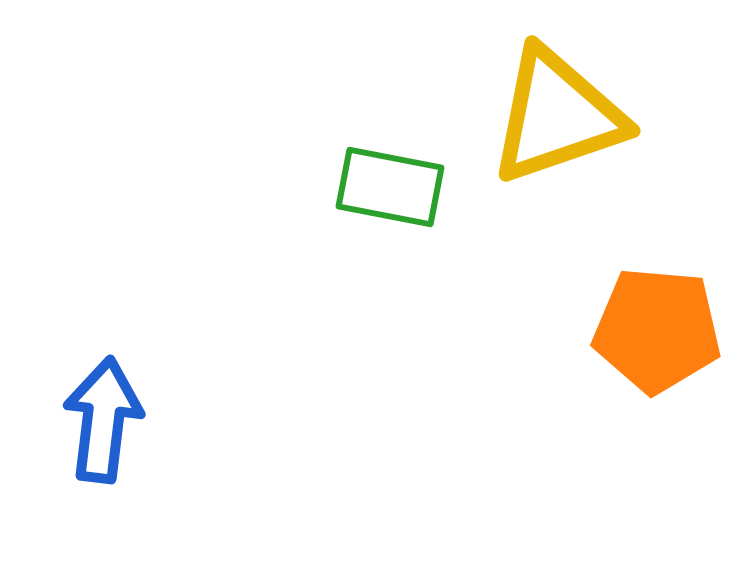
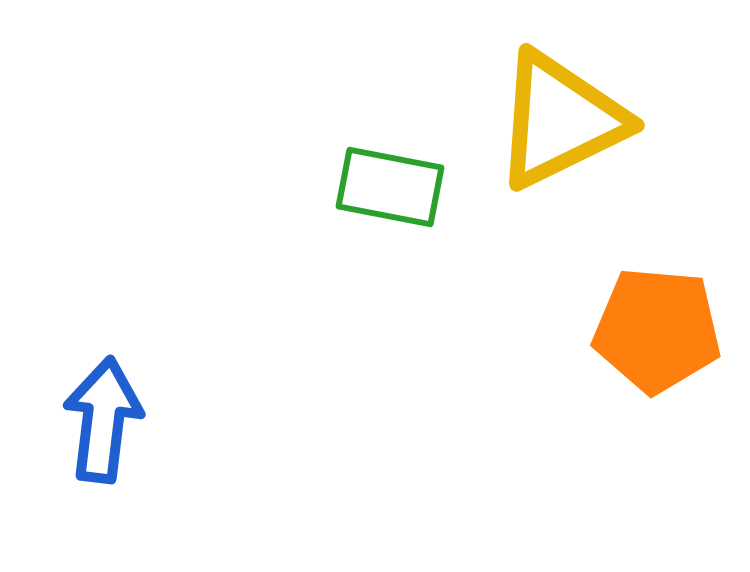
yellow triangle: moved 3 px right, 4 px down; rotated 7 degrees counterclockwise
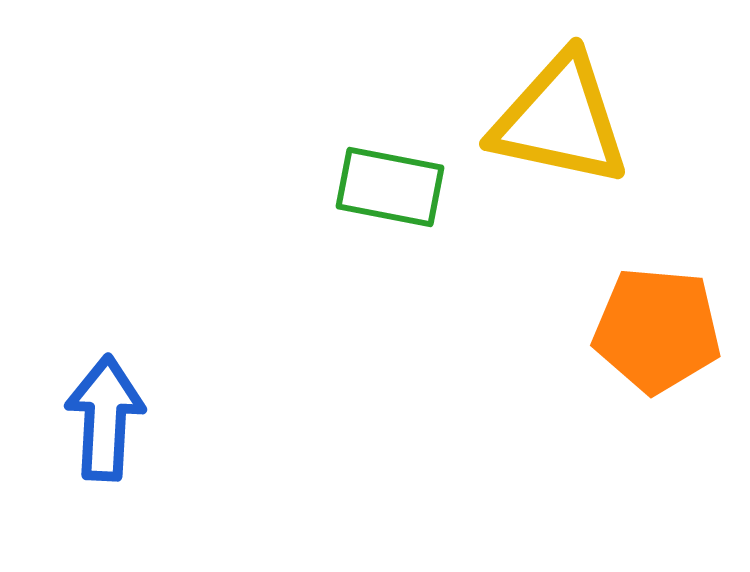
yellow triangle: rotated 38 degrees clockwise
blue arrow: moved 2 px right, 2 px up; rotated 4 degrees counterclockwise
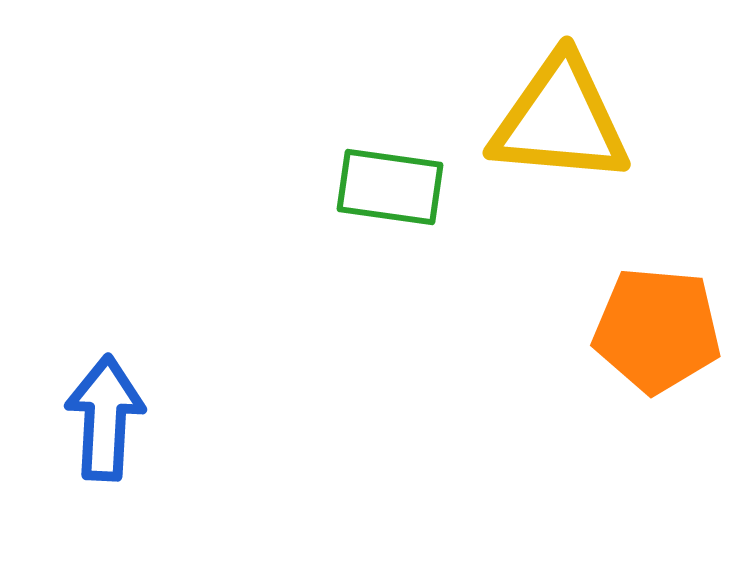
yellow triangle: rotated 7 degrees counterclockwise
green rectangle: rotated 3 degrees counterclockwise
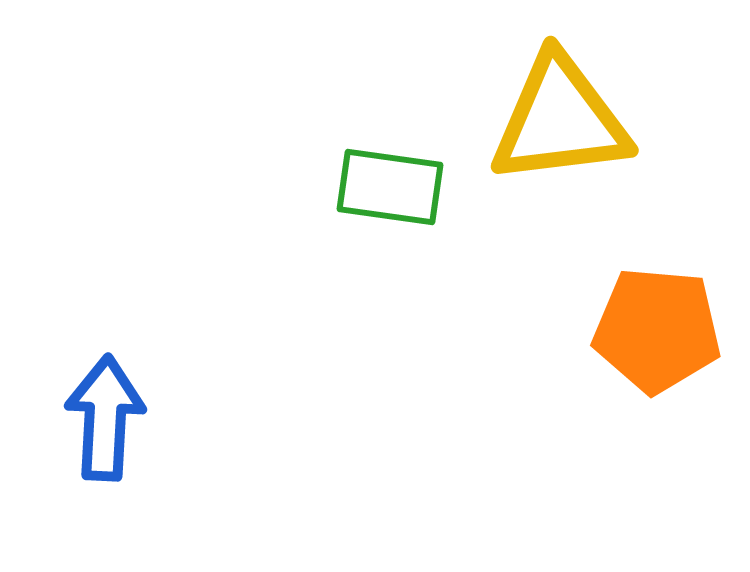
yellow triangle: rotated 12 degrees counterclockwise
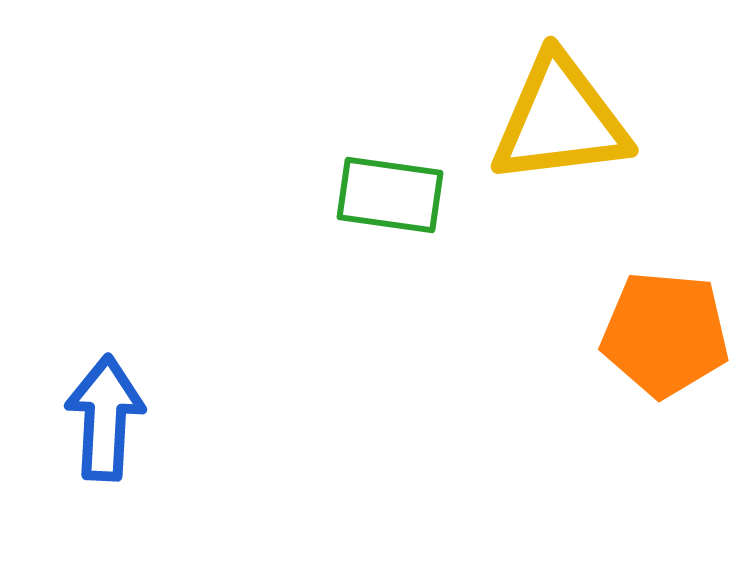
green rectangle: moved 8 px down
orange pentagon: moved 8 px right, 4 px down
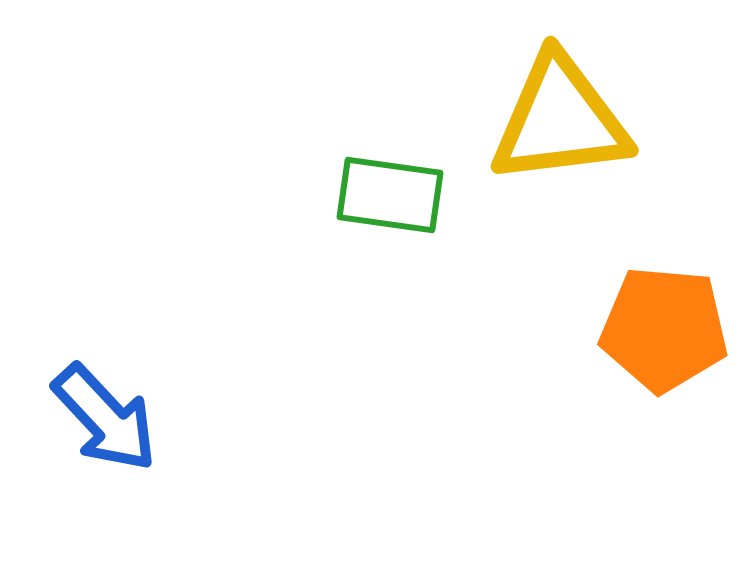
orange pentagon: moved 1 px left, 5 px up
blue arrow: rotated 134 degrees clockwise
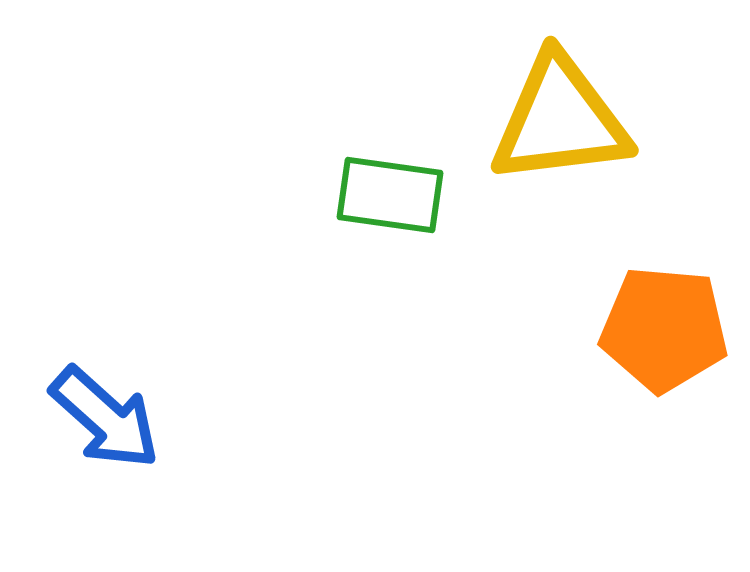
blue arrow: rotated 5 degrees counterclockwise
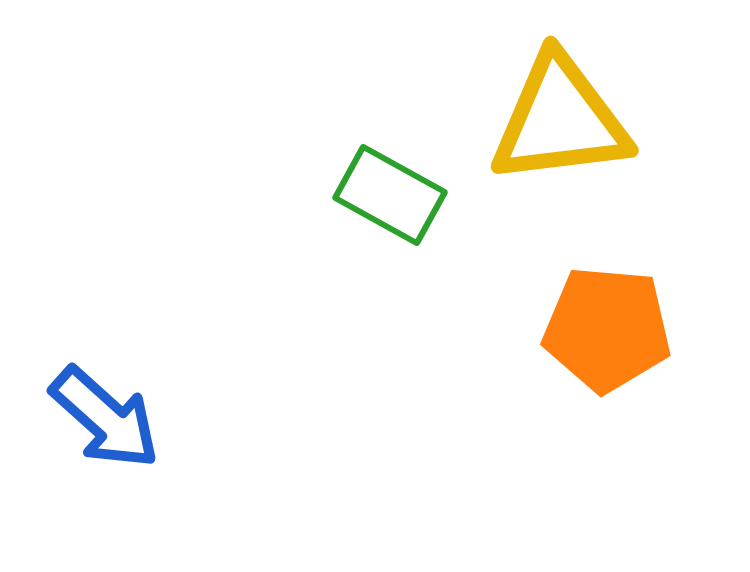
green rectangle: rotated 21 degrees clockwise
orange pentagon: moved 57 px left
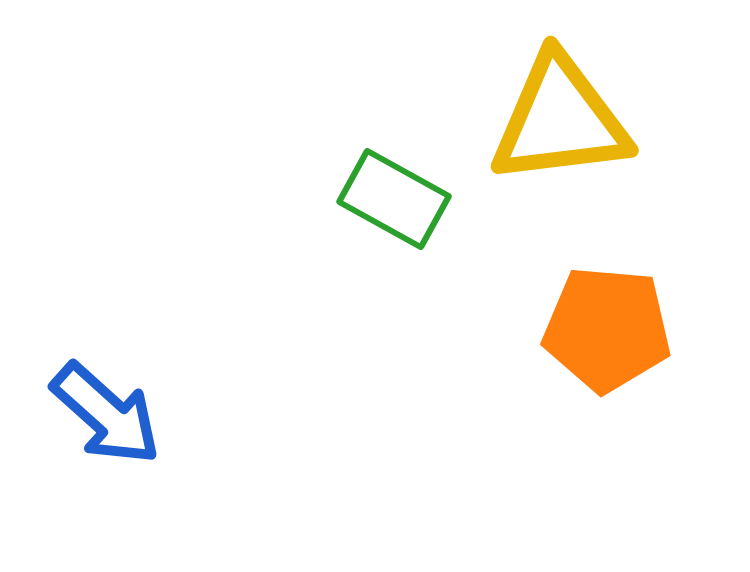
green rectangle: moved 4 px right, 4 px down
blue arrow: moved 1 px right, 4 px up
